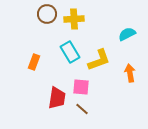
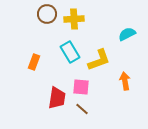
orange arrow: moved 5 px left, 8 px down
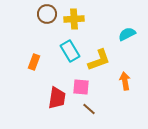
cyan rectangle: moved 1 px up
brown line: moved 7 px right
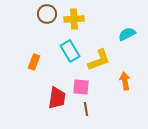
brown line: moved 3 px left; rotated 40 degrees clockwise
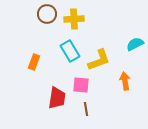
cyan semicircle: moved 8 px right, 10 px down
pink square: moved 2 px up
